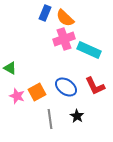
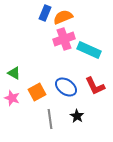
orange semicircle: moved 2 px left, 1 px up; rotated 114 degrees clockwise
green triangle: moved 4 px right, 5 px down
pink star: moved 5 px left, 2 px down
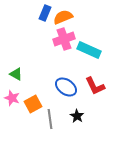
green triangle: moved 2 px right, 1 px down
orange square: moved 4 px left, 12 px down
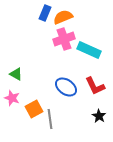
orange square: moved 1 px right, 5 px down
black star: moved 22 px right
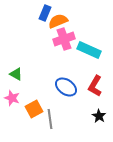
orange semicircle: moved 5 px left, 4 px down
red L-shape: rotated 55 degrees clockwise
